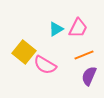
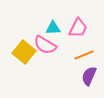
cyan triangle: moved 3 px left, 1 px up; rotated 28 degrees clockwise
pink semicircle: moved 20 px up
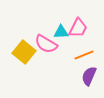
cyan triangle: moved 8 px right, 4 px down
pink semicircle: moved 1 px right, 1 px up
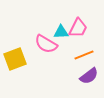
yellow square: moved 9 px left, 7 px down; rotated 30 degrees clockwise
purple semicircle: rotated 150 degrees counterclockwise
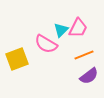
cyan triangle: moved 2 px up; rotated 42 degrees counterclockwise
yellow square: moved 2 px right
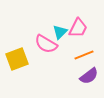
cyan triangle: moved 1 px left, 2 px down
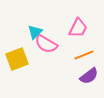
cyan triangle: moved 25 px left
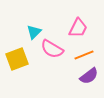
cyan triangle: moved 1 px left
pink semicircle: moved 6 px right, 5 px down
